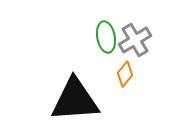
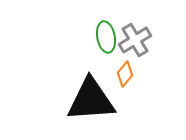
black triangle: moved 16 px right
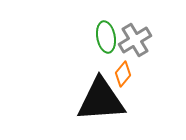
orange diamond: moved 2 px left
black triangle: moved 10 px right
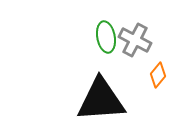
gray cross: rotated 32 degrees counterclockwise
orange diamond: moved 35 px right, 1 px down
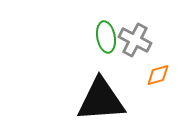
orange diamond: rotated 35 degrees clockwise
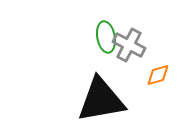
gray cross: moved 6 px left, 5 px down
black triangle: rotated 6 degrees counterclockwise
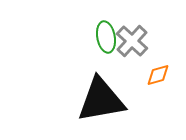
gray cross: moved 3 px right, 4 px up; rotated 16 degrees clockwise
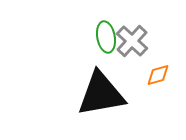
black triangle: moved 6 px up
